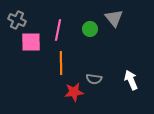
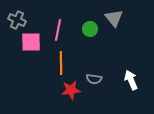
red star: moved 3 px left, 2 px up
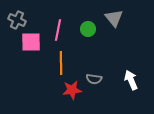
green circle: moved 2 px left
red star: moved 1 px right
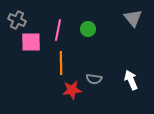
gray triangle: moved 19 px right
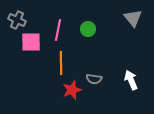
red star: rotated 12 degrees counterclockwise
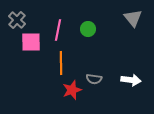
gray cross: rotated 18 degrees clockwise
white arrow: rotated 120 degrees clockwise
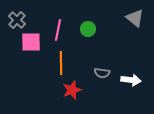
gray triangle: moved 2 px right; rotated 12 degrees counterclockwise
gray semicircle: moved 8 px right, 6 px up
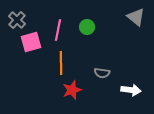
gray triangle: moved 1 px right, 1 px up
green circle: moved 1 px left, 2 px up
pink square: rotated 15 degrees counterclockwise
white arrow: moved 10 px down
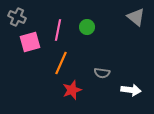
gray cross: moved 3 px up; rotated 18 degrees counterclockwise
pink square: moved 1 px left
orange line: rotated 25 degrees clockwise
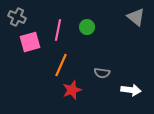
orange line: moved 2 px down
